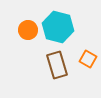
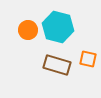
orange square: rotated 18 degrees counterclockwise
brown rectangle: rotated 56 degrees counterclockwise
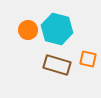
cyan hexagon: moved 1 px left, 2 px down
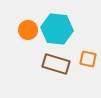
cyan hexagon: rotated 8 degrees counterclockwise
brown rectangle: moved 1 px left, 1 px up
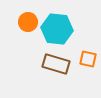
orange circle: moved 8 px up
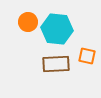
orange square: moved 1 px left, 3 px up
brown rectangle: rotated 20 degrees counterclockwise
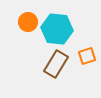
orange square: rotated 30 degrees counterclockwise
brown rectangle: rotated 56 degrees counterclockwise
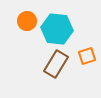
orange circle: moved 1 px left, 1 px up
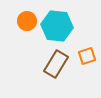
cyan hexagon: moved 3 px up
